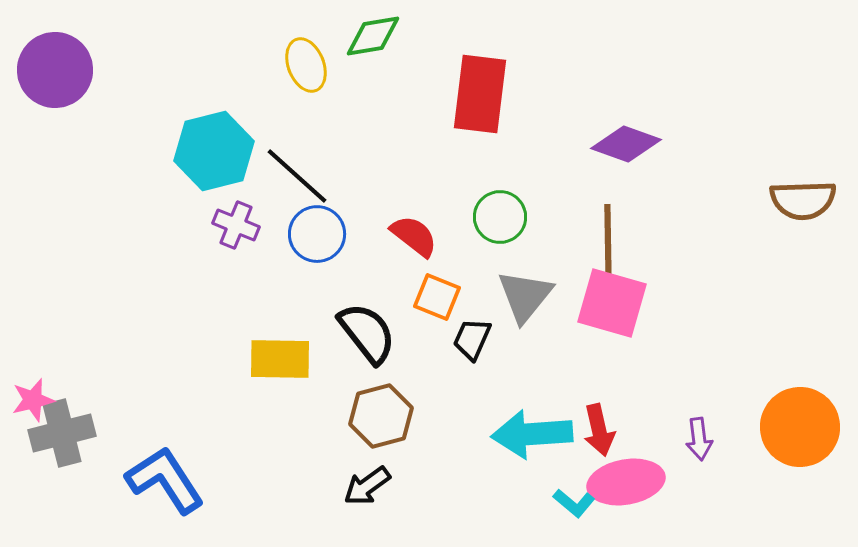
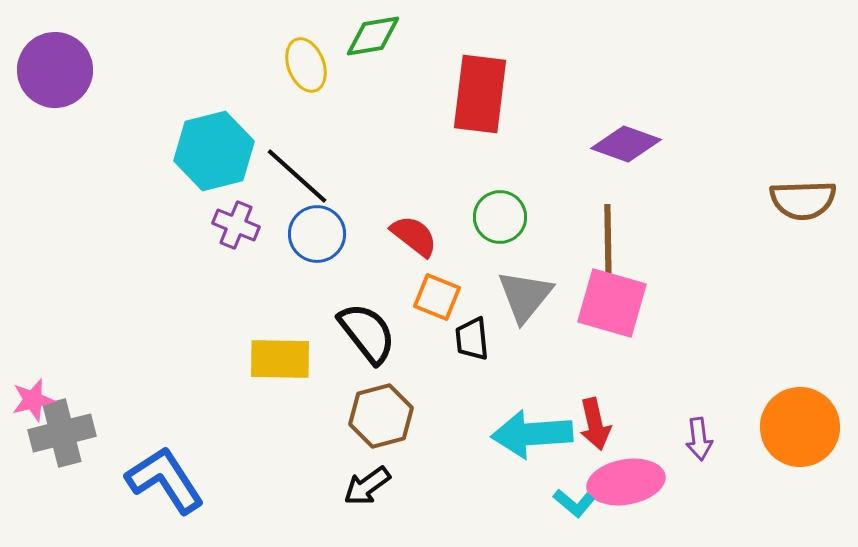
black trapezoid: rotated 30 degrees counterclockwise
red arrow: moved 4 px left, 6 px up
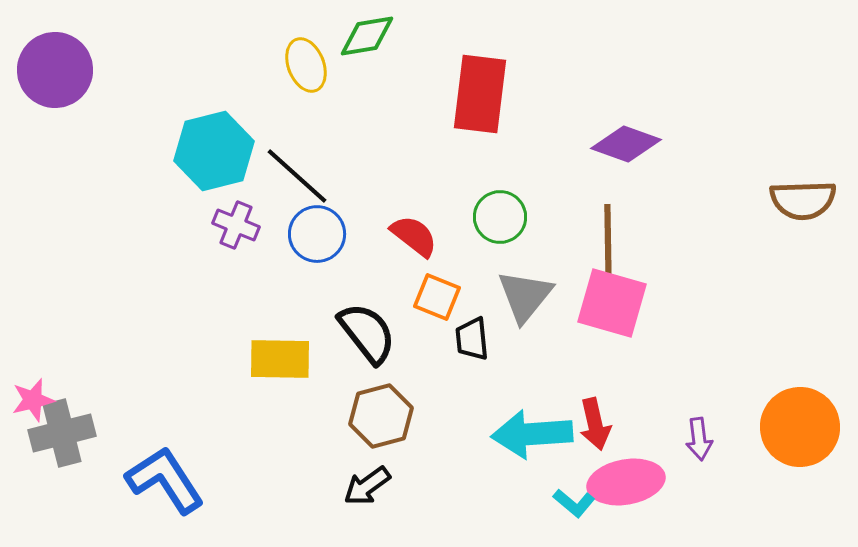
green diamond: moved 6 px left
